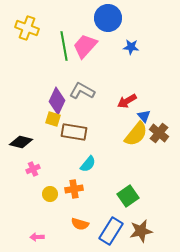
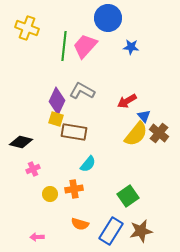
green line: rotated 16 degrees clockwise
yellow square: moved 3 px right
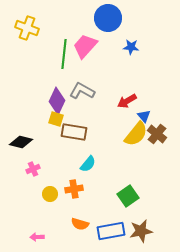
green line: moved 8 px down
brown cross: moved 2 px left, 1 px down
blue rectangle: rotated 48 degrees clockwise
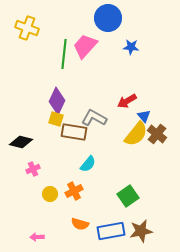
gray L-shape: moved 12 px right, 27 px down
orange cross: moved 2 px down; rotated 18 degrees counterclockwise
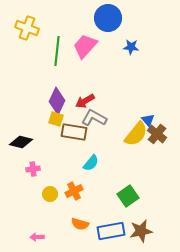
green line: moved 7 px left, 3 px up
red arrow: moved 42 px left
blue triangle: moved 4 px right, 4 px down
cyan semicircle: moved 3 px right, 1 px up
pink cross: rotated 16 degrees clockwise
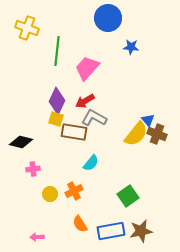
pink trapezoid: moved 2 px right, 22 px down
brown cross: rotated 18 degrees counterclockwise
orange semicircle: rotated 42 degrees clockwise
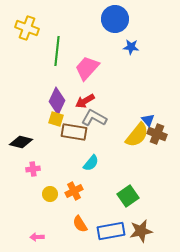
blue circle: moved 7 px right, 1 px down
yellow semicircle: moved 1 px right, 1 px down
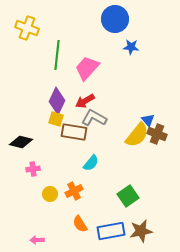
green line: moved 4 px down
pink arrow: moved 3 px down
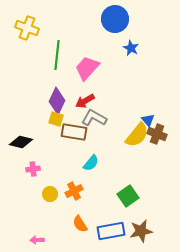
blue star: moved 1 px down; rotated 21 degrees clockwise
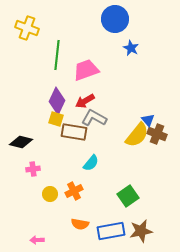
pink trapezoid: moved 1 px left, 2 px down; rotated 28 degrees clockwise
orange semicircle: rotated 48 degrees counterclockwise
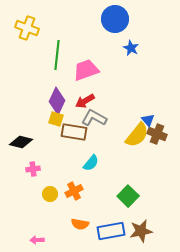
green square: rotated 10 degrees counterclockwise
